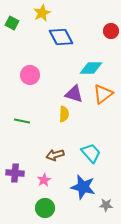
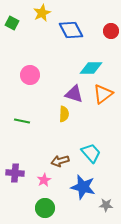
blue diamond: moved 10 px right, 7 px up
brown arrow: moved 5 px right, 6 px down
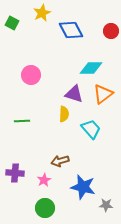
pink circle: moved 1 px right
green line: rotated 14 degrees counterclockwise
cyan trapezoid: moved 24 px up
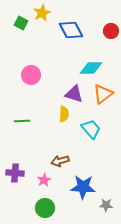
green square: moved 9 px right
blue star: rotated 10 degrees counterclockwise
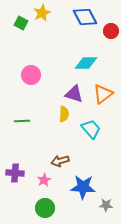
blue diamond: moved 14 px right, 13 px up
cyan diamond: moved 5 px left, 5 px up
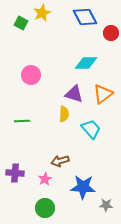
red circle: moved 2 px down
pink star: moved 1 px right, 1 px up
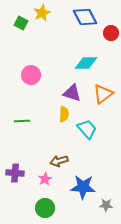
purple triangle: moved 2 px left, 1 px up
cyan trapezoid: moved 4 px left
brown arrow: moved 1 px left
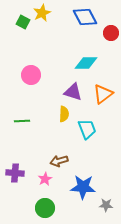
green square: moved 2 px right, 1 px up
purple triangle: moved 1 px right, 1 px up
cyan trapezoid: rotated 20 degrees clockwise
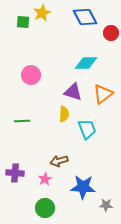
green square: rotated 24 degrees counterclockwise
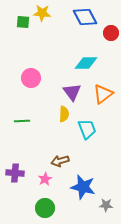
yellow star: rotated 30 degrees clockwise
pink circle: moved 3 px down
purple triangle: moved 1 px left; rotated 36 degrees clockwise
brown arrow: moved 1 px right
blue star: rotated 10 degrees clockwise
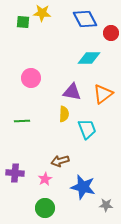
blue diamond: moved 2 px down
cyan diamond: moved 3 px right, 5 px up
purple triangle: rotated 42 degrees counterclockwise
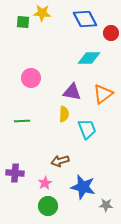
pink star: moved 4 px down
green circle: moved 3 px right, 2 px up
